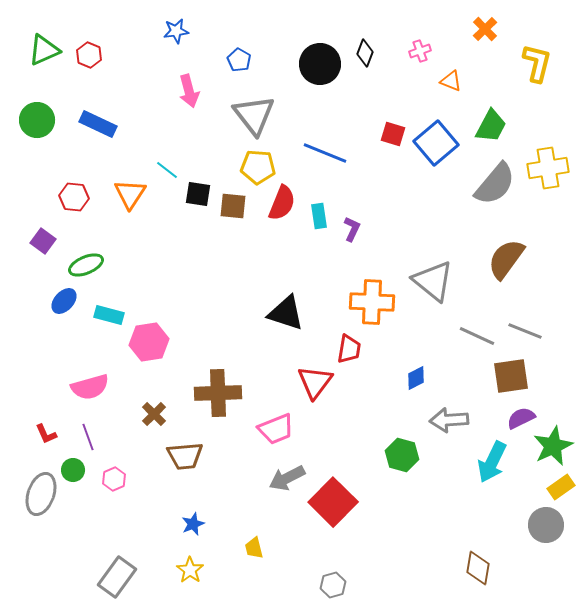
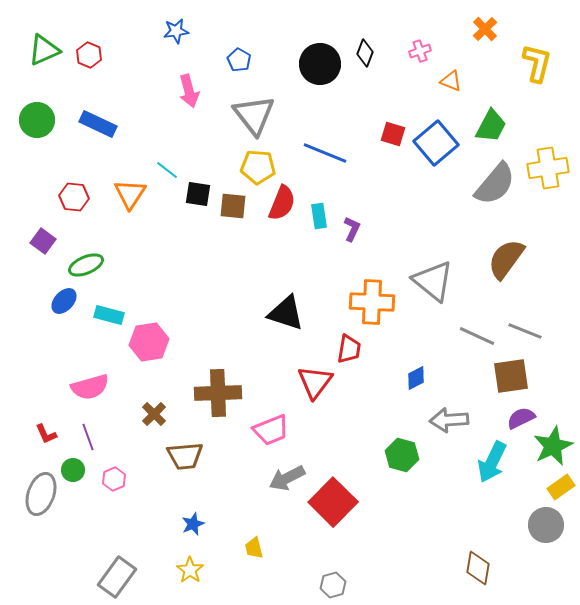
pink trapezoid at (276, 429): moved 5 px left, 1 px down
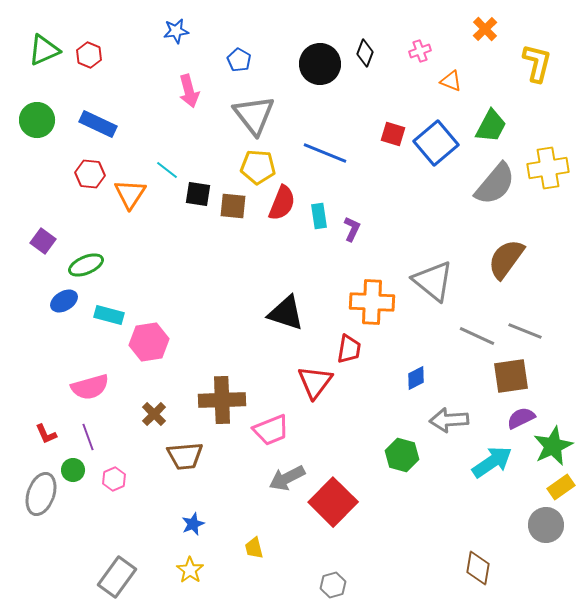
red hexagon at (74, 197): moved 16 px right, 23 px up
blue ellipse at (64, 301): rotated 16 degrees clockwise
brown cross at (218, 393): moved 4 px right, 7 px down
cyan arrow at (492, 462): rotated 150 degrees counterclockwise
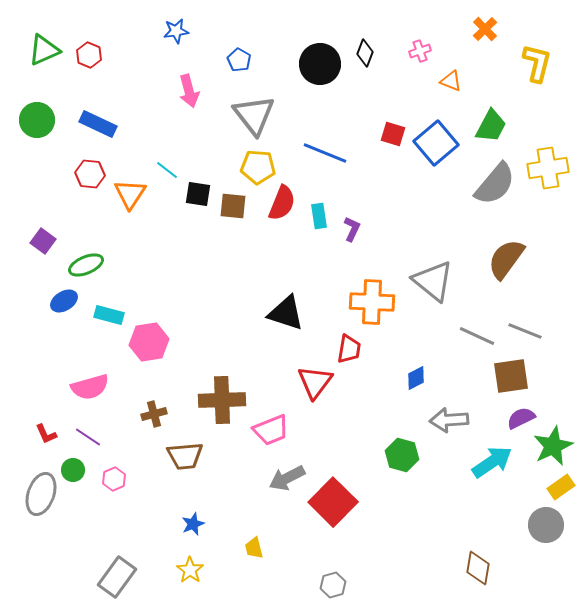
brown cross at (154, 414): rotated 30 degrees clockwise
purple line at (88, 437): rotated 36 degrees counterclockwise
